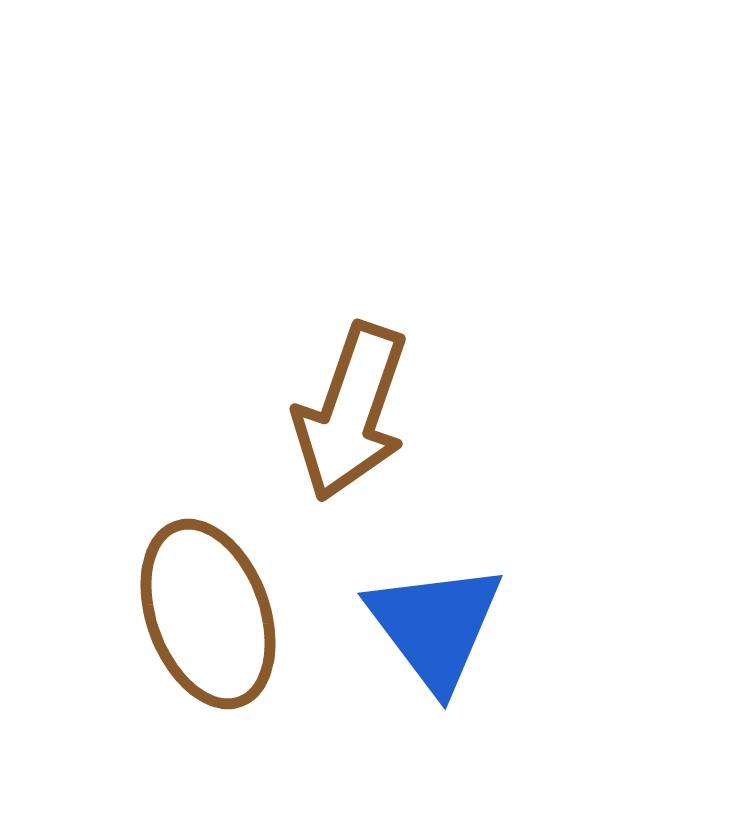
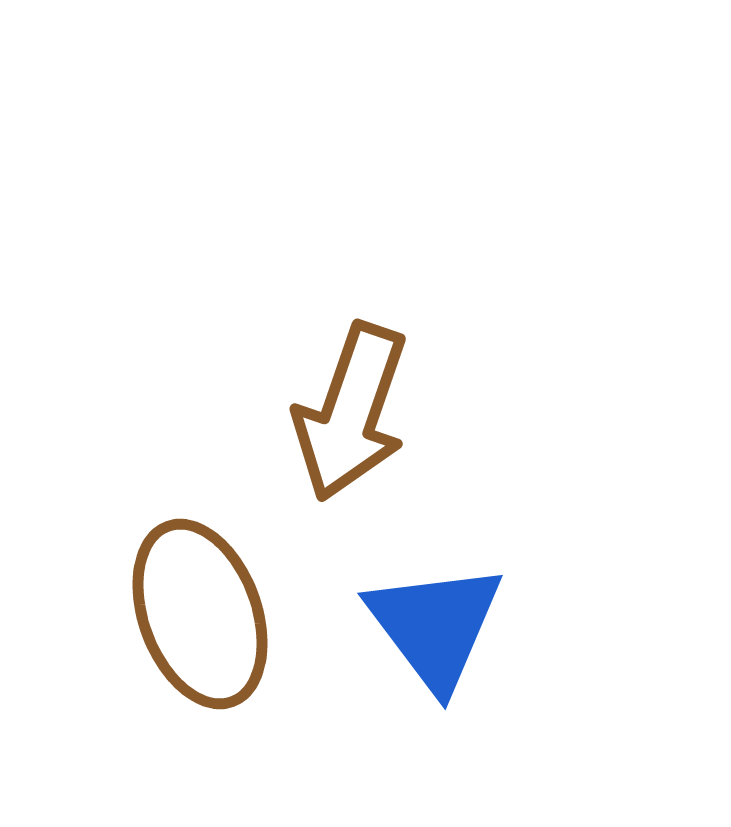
brown ellipse: moved 8 px left
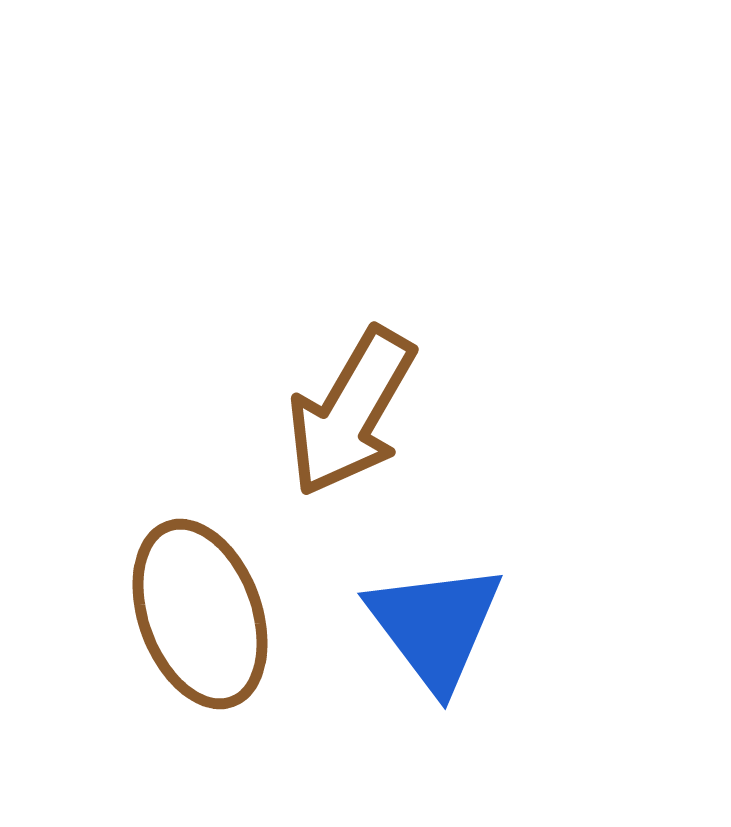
brown arrow: rotated 11 degrees clockwise
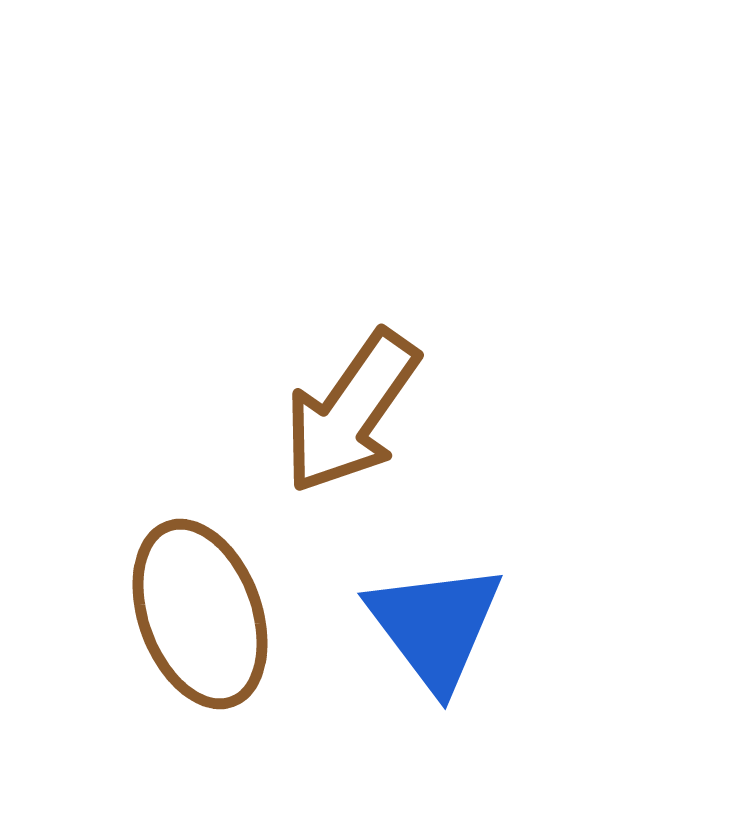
brown arrow: rotated 5 degrees clockwise
